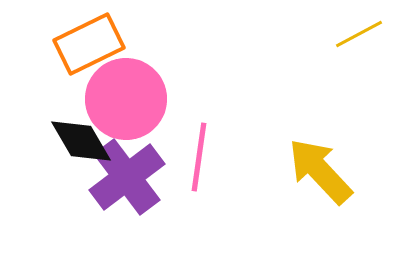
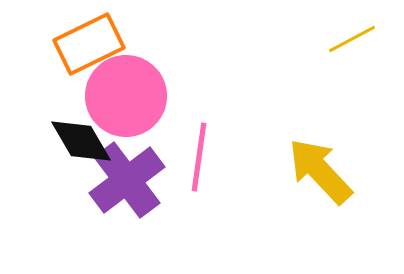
yellow line: moved 7 px left, 5 px down
pink circle: moved 3 px up
purple cross: moved 3 px down
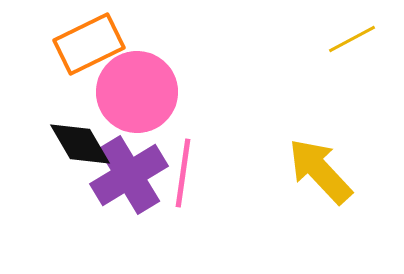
pink circle: moved 11 px right, 4 px up
black diamond: moved 1 px left, 3 px down
pink line: moved 16 px left, 16 px down
purple cross: moved 2 px right, 5 px up; rotated 6 degrees clockwise
